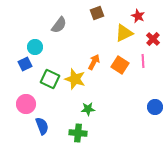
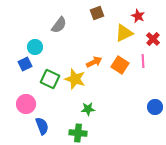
orange arrow: rotated 35 degrees clockwise
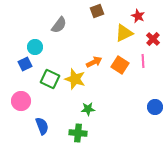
brown square: moved 2 px up
pink circle: moved 5 px left, 3 px up
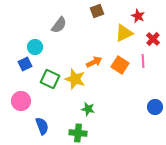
green star: rotated 16 degrees clockwise
